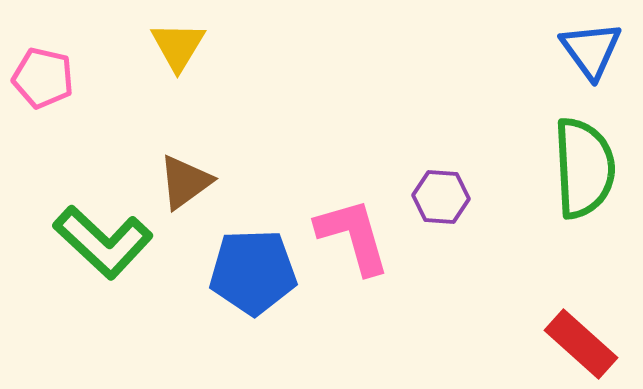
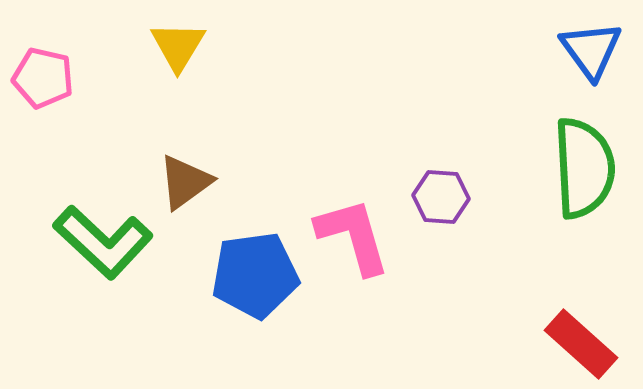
blue pentagon: moved 2 px right, 3 px down; rotated 6 degrees counterclockwise
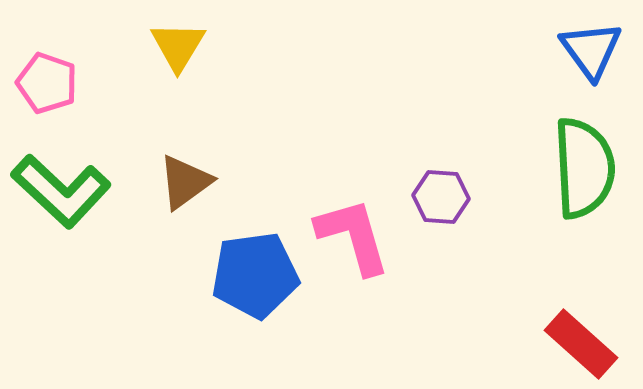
pink pentagon: moved 4 px right, 5 px down; rotated 6 degrees clockwise
green L-shape: moved 42 px left, 51 px up
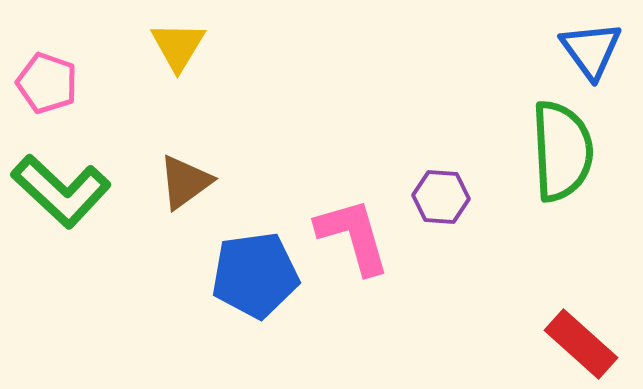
green semicircle: moved 22 px left, 17 px up
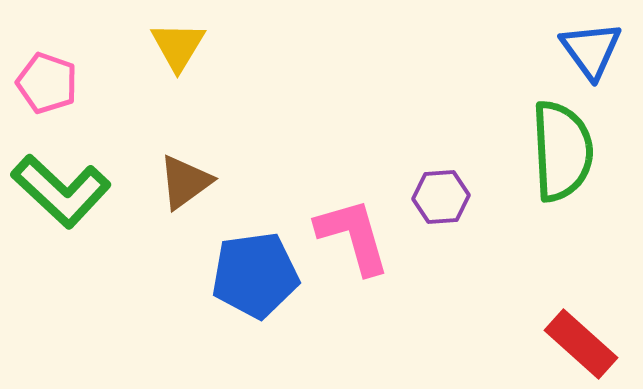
purple hexagon: rotated 8 degrees counterclockwise
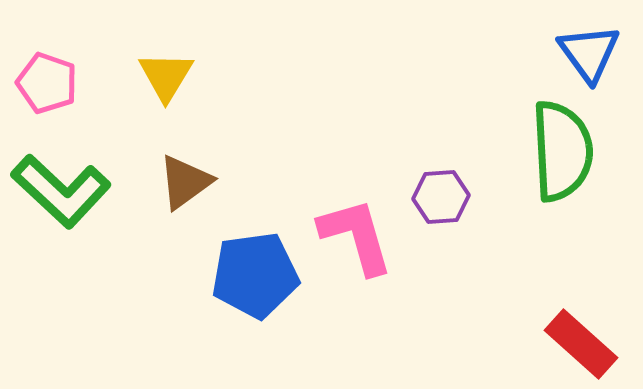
yellow triangle: moved 12 px left, 30 px down
blue triangle: moved 2 px left, 3 px down
pink L-shape: moved 3 px right
